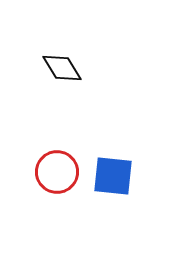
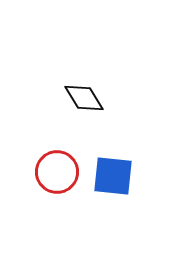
black diamond: moved 22 px right, 30 px down
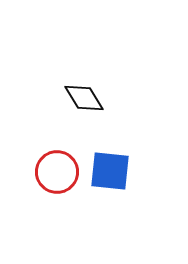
blue square: moved 3 px left, 5 px up
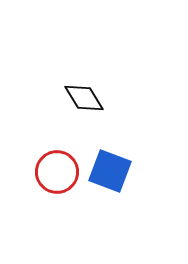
blue square: rotated 15 degrees clockwise
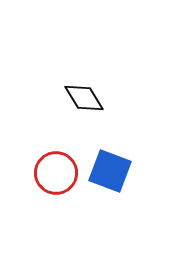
red circle: moved 1 px left, 1 px down
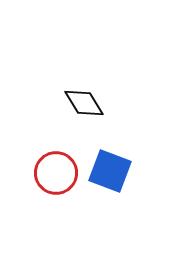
black diamond: moved 5 px down
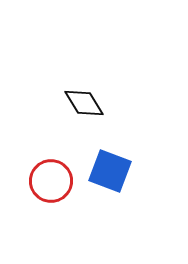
red circle: moved 5 px left, 8 px down
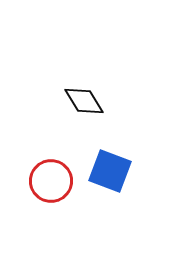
black diamond: moved 2 px up
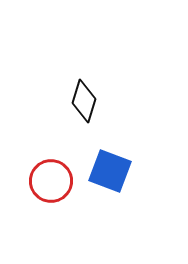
black diamond: rotated 48 degrees clockwise
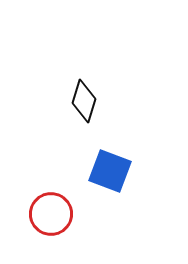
red circle: moved 33 px down
